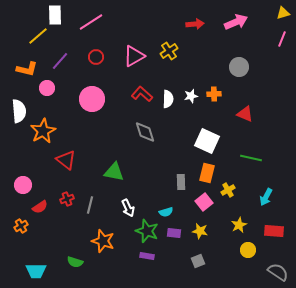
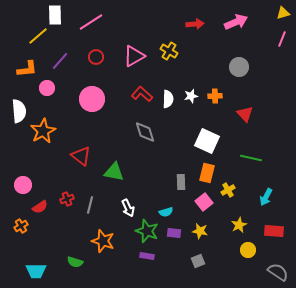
yellow cross at (169, 51): rotated 24 degrees counterclockwise
orange L-shape at (27, 69): rotated 20 degrees counterclockwise
orange cross at (214, 94): moved 1 px right, 2 px down
red triangle at (245, 114): rotated 24 degrees clockwise
red triangle at (66, 160): moved 15 px right, 4 px up
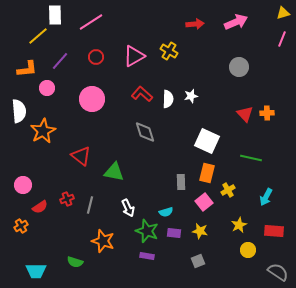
orange cross at (215, 96): moved 52 px right, 17 px down
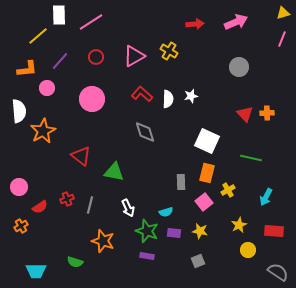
white rectangle at (55, 15): moved 4 px right
pink circle at (23, 185): moved 4 px left, 2 px down
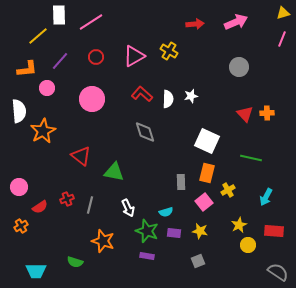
yellow circle at (248, 250): moved 5 px up
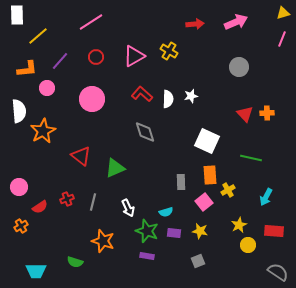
white rectangle at (59, 15): moved 42 px left
green triangle at (114, 172): moved 1 px right, 4 px up; rotated 35 degrees counterclockwise
orange rectangle at (207, 173): moved 3 px right, 2 px down; rotated 18 degrees counterclockwise
gray line at (90, 205): moved 3 px right, 3 px up
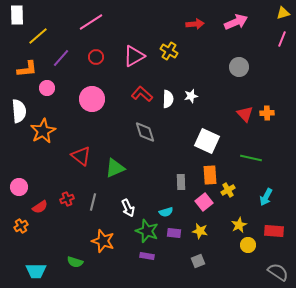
purple line at (60, 61): moved 1 px right, 3 px up
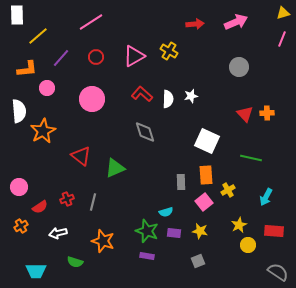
orange rectangle at (210, 175): moved 4 px left
white arrow at (128, 208): moved 70 px left, 25 px down; rotated 102 degrees clockwise
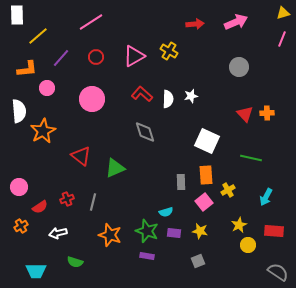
orange star at (103, 241): moved 7 px right, 6 px up
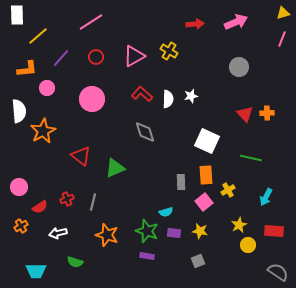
orange star at (110, 235): moved 3 px left
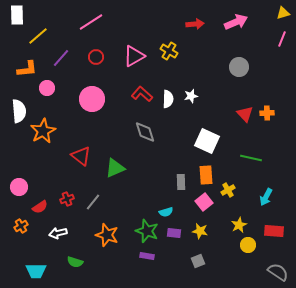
gray line at (93, 202): rotated 24 degrees clockwise
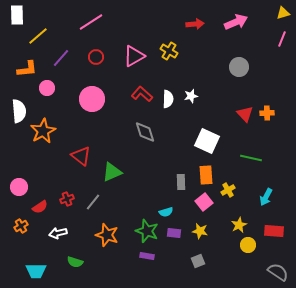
green triangle at (115, 168): moved 3 px left, 4 px down
